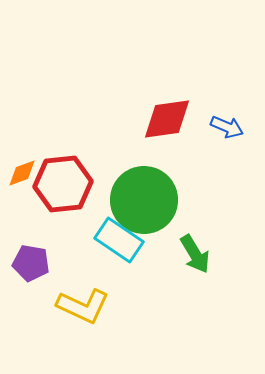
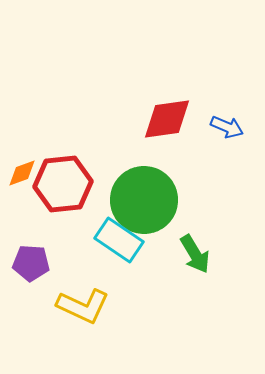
purple pentagon: rotated 6 degrees counterclockwise
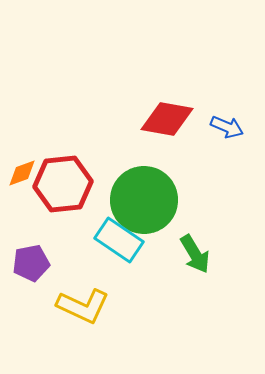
red diamond: rotated 18 degrees clockwise
purple pentagon: rotated 15 degrees counterclockwise
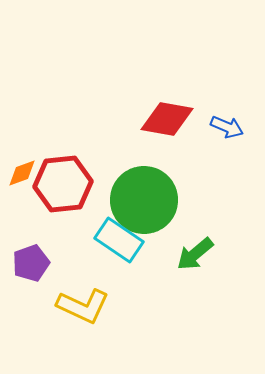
green arrow: rotated 81 degrees clockwise
purple pentagon: rotated 9 degrees counterclockwise
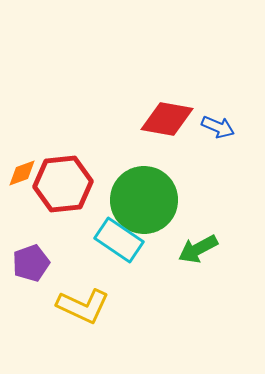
blue arrow: moved 9 px left
green arrow: moved 3 px right, 5 px up; rotated 12 degrees clockwise
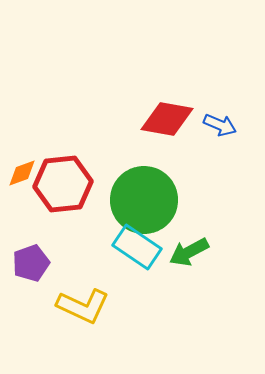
blue arrow: moved 2 px right, 2 px up
cyan rectangle: moved 18 px right, 7 px down
green arrow: moved 9 px left, 3 px down
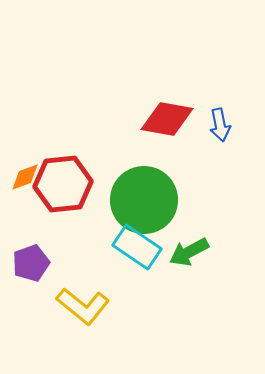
blue arrow: rotated 56 degrees clockwise
orange diamond: moved 3 px right, 4 px down
yellow L-shape: rotated 14 degrees clockwise
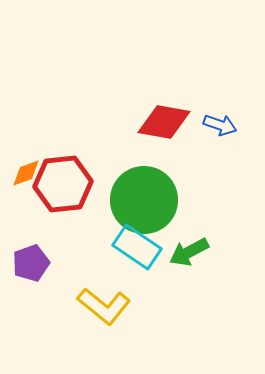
red diamond: moved 3 px left, 3 px down
blue arrow: rotated 60 degrees counterclockwise
orange diamond: moved 1 px right, 4 px up
yellow L-shape: moved 21 px right
